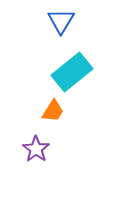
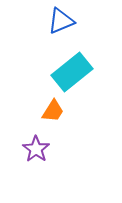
blue triangle: rotated 36 degrees clockwise
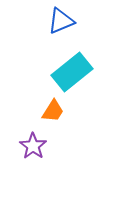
purple star: moved 3 px left, 3 px up
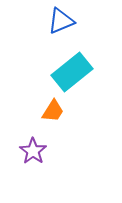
purple star: moved 5 px down
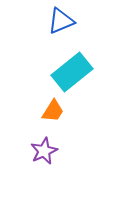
purple star: moved 11 px right; rotated 12 degrees clockwise
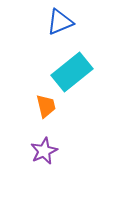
blue triangle: moved 1 px left, 1 px down
orange trapezoid: moved 7 px left, 5 px up; rotated 45 degrees counterclockwise
